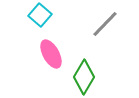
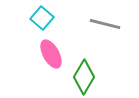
cyan square: moved 2 px right, 3 px down
gray line: rotated 60 degrees clockwise
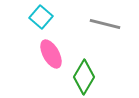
cyan square: moved 1 px left, 1 px up
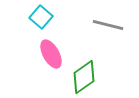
gray line: moved 3 px right, 1 px down
green diamond: rotated 24 degrees clockwise
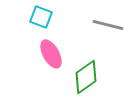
cyan square: rotated 20 degrees counterclockwise
green diamond: moved 2 px right
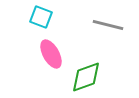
green diamond: rotated 16 degrees clockwise
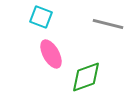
gray line: moved 1 px up
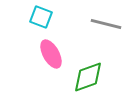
gray line: moved 2 px left
green diamond: moved 2 px right
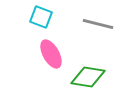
gray line: moved 8 px left
green diamond: rotated 28 degrees clockwise
